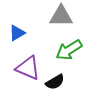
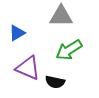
black semicircle: rotated 42 degrees clockwise
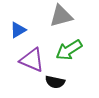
gray triangle: rotated 15 degrees counterclockwise
blue triangle: moved 1 px right, 3 px up
purple triangle: moved 4 px right, 8 px up
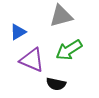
blue triangle: moved 2 px down
black semicircle: moved 1 px right, 2 px down
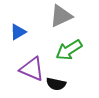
gray triangle: rotated 10 degrees counterclockwise
purple triangle: moved 9 px down
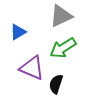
green arrow: moved 6 px left, 2 px up
purple triangle: moved 1 px up
black semicircle: rotated 96 degrees clockwise
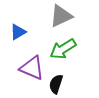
green arrow: moved 1 px down
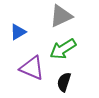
black semicircle: moved 8 px right, 2 px up
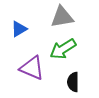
gray triangle: moved 1 px right, 1 px down; rotated 15 degrees clockwise
blue triangle: moved 1 px right, 3 px up
black semicircle: moved 9 px right; rotated 18 degrees counterclockwise
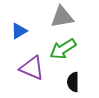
blue triangle: moved 2 px down
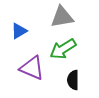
black semicircle: moved 2 px up
